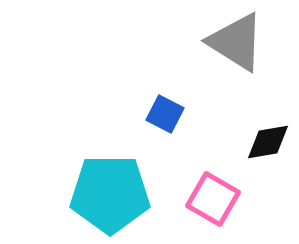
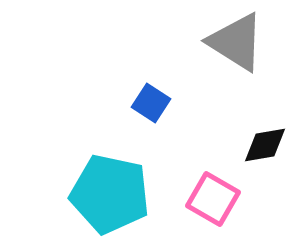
blue square: moved 14 px left, 11 px up; rotated 6 degrees clockwise
black diamond: moved 3 px left, 3 px down
cyan pentagon: rotated 12 degrees clockwise
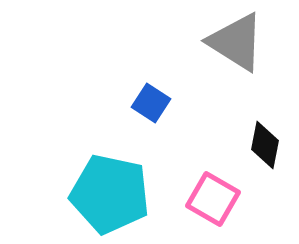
black diamond: rotated 69 degrees counterclockwise
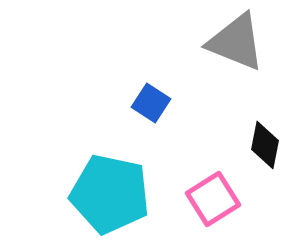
gray triangle: rotated 10 degrees counterclockwise
pink square: rotated 28 degrees clockwise
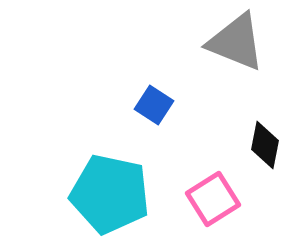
blue square: moved 3 px right, 2 px down
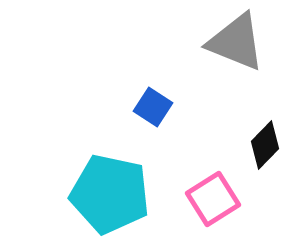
blue square: moved 1 px left, 2 px down
black diamond: rotated 33 degrees clockwise
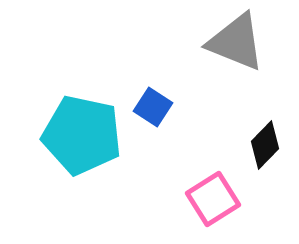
cyan pentagon: moved 28 px left, 59 px up
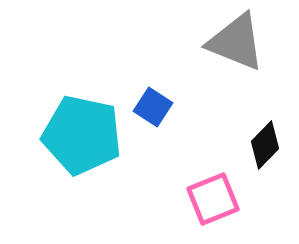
pink square: rotated 10 degrees clockwise
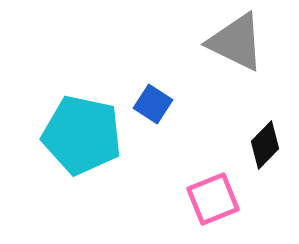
gray triangle: rotated 4 degrees clockwise
blue square: moved 3 px up
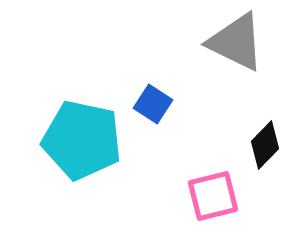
cyan pentagon: moved 5 px down
pink square: moved 3 px up; rotated 8 degrees clockwise
